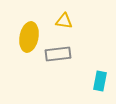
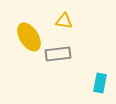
yellow ellipse: rotated 44 degrees counterclockwise
cyan rectangle: moved 2 px down
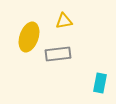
yellow triangle: rotated 18 degrees counterclockwise
yellow ellipse: rotated 52 degrees clockwise
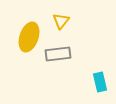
yellow triangle: moved 3 px left; rotated 42 degrees counterclockwise
cyan rectangle: moved 1 px up; rotated 24 degrees counterclockwise
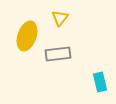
yellow triangle: moved 1 px left, 3 px up
yellow ellipse: moved 2 px left, 1 px up
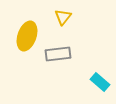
yellow triangle: moved 3 px right, 1 px up
cyan rectangle: rotated 36 degrees counterclockwise
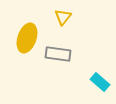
yellow ellipse: moved 2 px down
gray rectangle: rotated 15 degrees clockwise
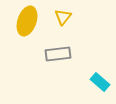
yellow ellipse: moved 17 px up
gray rectangle: rotated 15 degrees counterclockwise
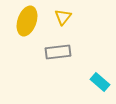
gray rectangle: moved 2 px up
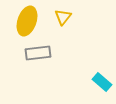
gray rectangle: moved 20 px left, 1 px down
cyan rectangle: moved 2 px right
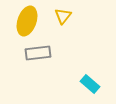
yellow triangle: moved 1 px up
cyan rectangle: moved 12 px left, 2 px down
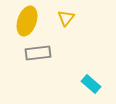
yellow triangle: moved 3 px right, 2 px down
cyan rectangle: moved 1 px right
